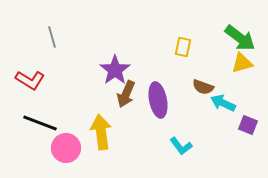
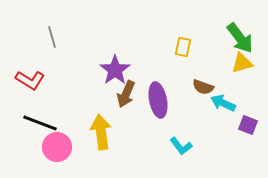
green arrow: rotated 16 degrees clockwise
pink circle: moved 9 px left, 1 px up
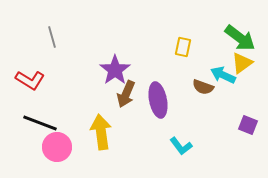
green arrow: rotated 16 degrees counterclockwise
yellow triangle: rotated 20 degrees counterclockwise
cyan arrow: moved 28 px up
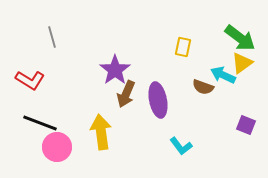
purple square: moved 2 px left
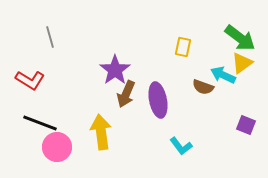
gray line: moved 2 px left
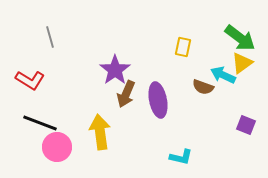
yellow arrow: moved 1 px left
cyan L-shape: moved 11 px down; rotated 40 degrees counterclockwise
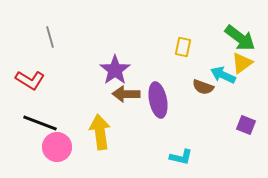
brown arrow: rotated 68 degrees clockwise
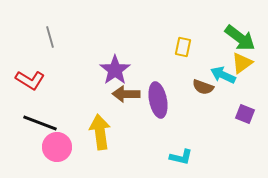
purple square: moved 1 px left, 11 px up
